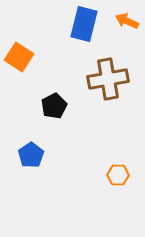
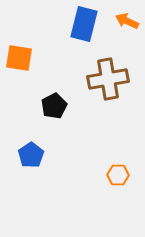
orange square: moved 1 px down; rotated 24 degrees counterclockwise
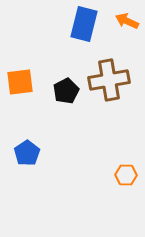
orange square: moved 1 px right, 24 px down; rotated 16 degrees counterclockwise
brown cross: moved 1 px right, 1 px down
black pentagon: moved 12 px right, 15 px up
blue pentagon: moved 4 px left, 2 px up
orange hexagon: moved 8 px right
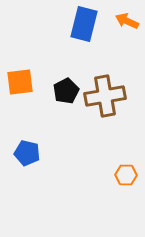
brown cross: moved 4 px left, 16 px down
blue pentagon: rotated 25 degrees counterclockwise
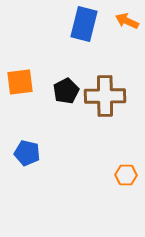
brown cross: rotated 9 degrees clockwise
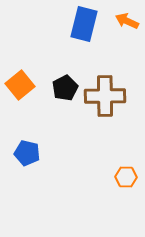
orange square: moved 3 px down; rotated 32 degrees counterclockwise
black pentagon: moved 1 px left, 3 px up
orange hexagon: moved 2 px down
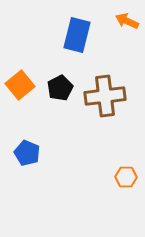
blue rectangle: moved 7 px left, 11 px down
black pentagon: moved 5 px left
brown cross: rotated 6 degrees counterclockwise
blue pentagon: rotated 10 degrees clockwise
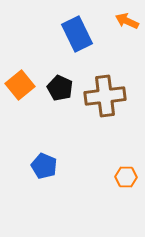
blue rectangle: moved 1 px up; rotated 40 degrees counterclockwise
black pentagon: rotated 20 degrees counterclockwise
blue pentagon: moved 17 px right, 13 px down
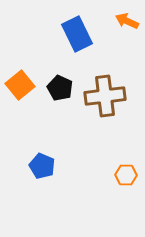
blue pentagon: moved 2 px left
orange hexagon: moved 2 px up
